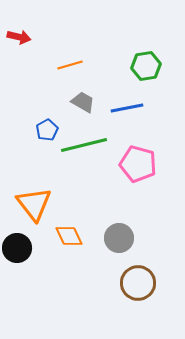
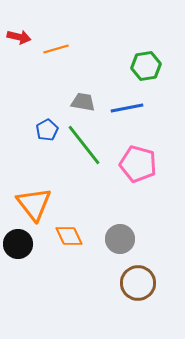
orange line: moved 14 px left, 16 px up
gray trapezoid: rotated 20 degrees counterclockwise
green line: rotated 66 degrees clockwise
gray circle: moved 1 px right, 1 px down
black circle: moved 1 px right, 4 px up
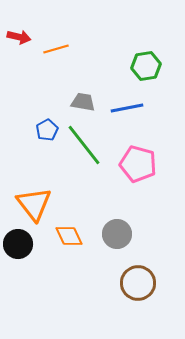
gray circle: moved 3 px left, 5 px up
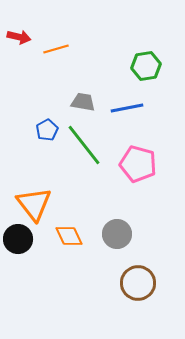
black circle: moved 5 px up
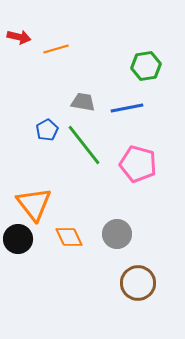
orange diamond: moved 1 px down
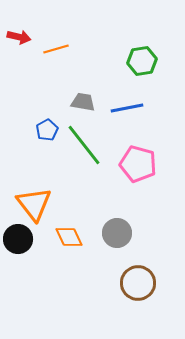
green hexagon: moved 4 px left, 5 px up
gray circle: moved 1 px up
